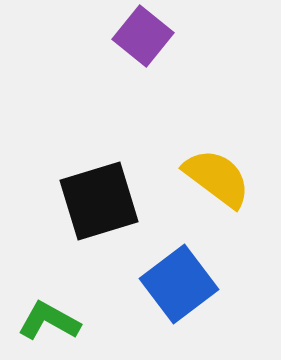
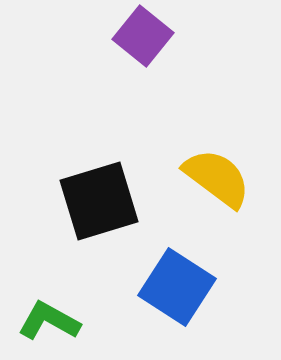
blue square: moved 2 px left, 3 px down; rotated 20 degrees counterclockwise
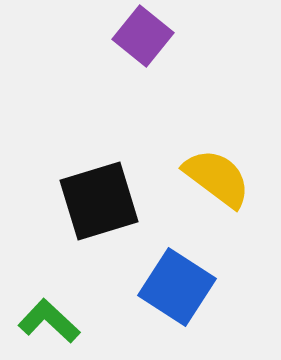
green L-shape: rotated 14 degrees clockwise
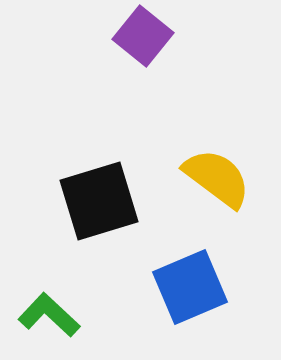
blue square: moved 13 px right; rotated 34 degrees clockwise
green L-shape: moved 6 px up
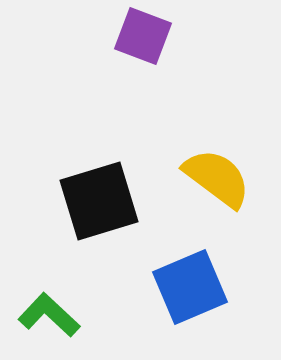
purple square: rotated 18 degrees counterclockwise
